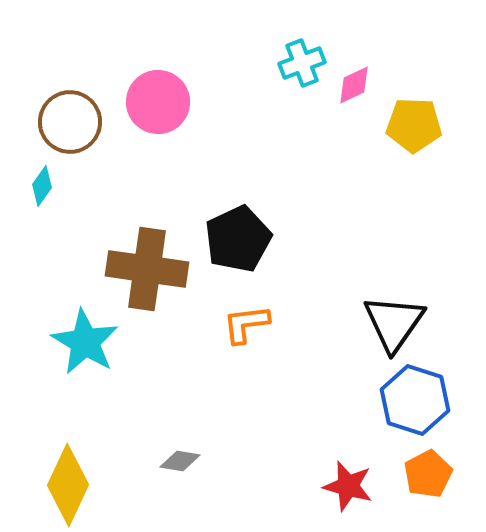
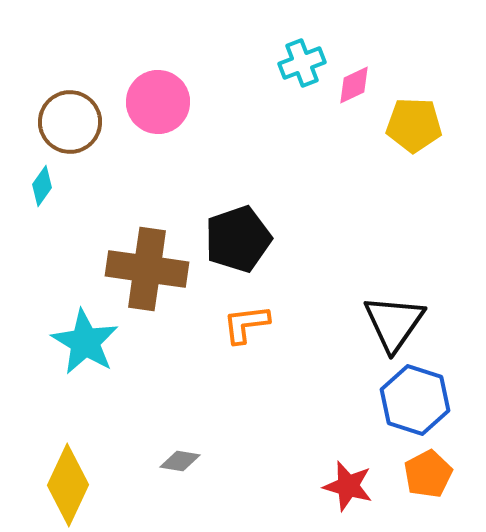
black pentagon: rotated 6 degrees clockwise
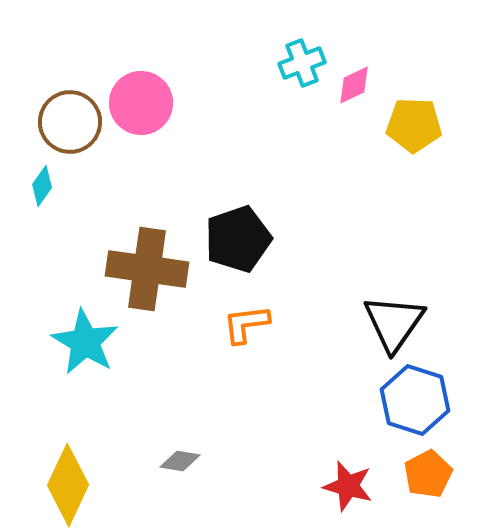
pink circle: moved 17 px left, 1 px down
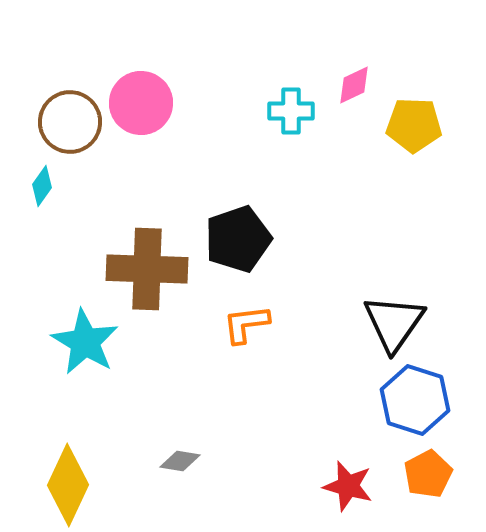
cyan cross: moved 11 px left, 48 px down; rotated 21 degrees clockwise
brown cross: rotated 6 degrees counterclockwise
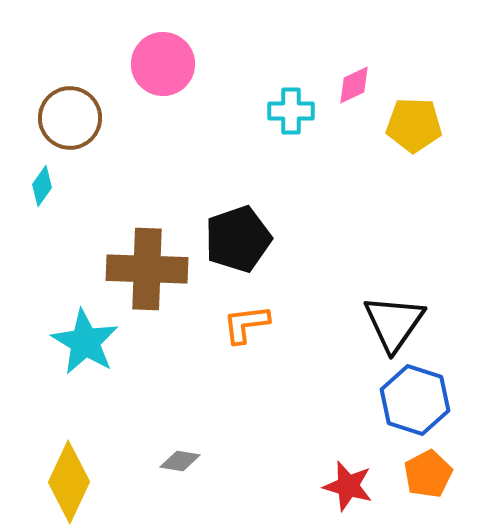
pink circle: moved 22 px right, 39 px up
brown circle: moved 4 px up
yellow diamond: moved 1 px right, 3 px up
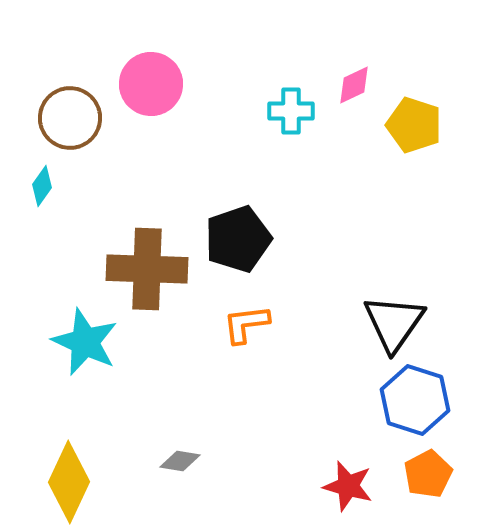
pink circle: moved 12 px left, 20 px down
yellow pentagon: rotated 16 degrees clockwise
cyan star: rotated 6 degrees counterclockwise
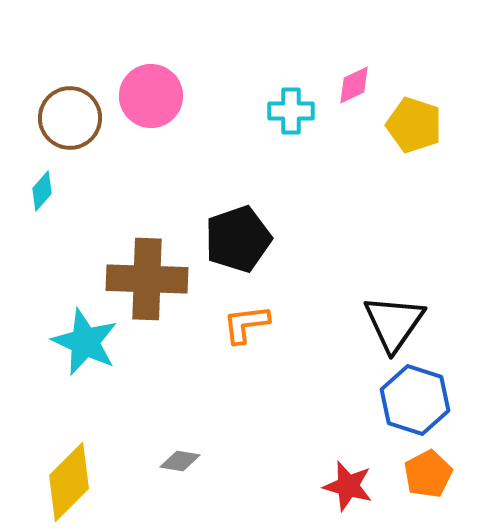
pink circle: moved 12 px down
cyan diamond: moved 5 px down; rotated 6 degrees clockwise
brown cross: moved 10 px down
yellow diamond: rotated 20 degrees clockwise
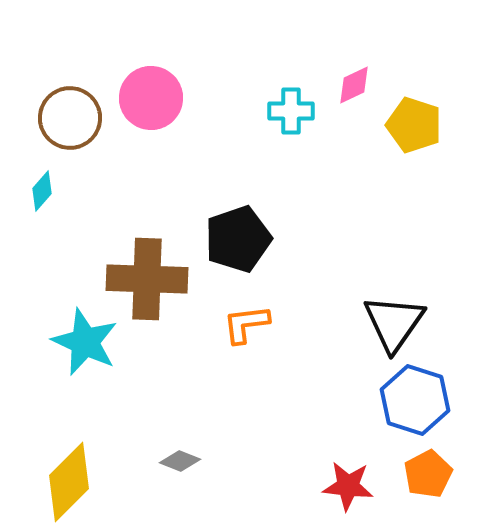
pink circle: moved 2 px down
gray diamond: rotated 12 degrees clockwise
red star: rotated 9 degrees counterclockwise
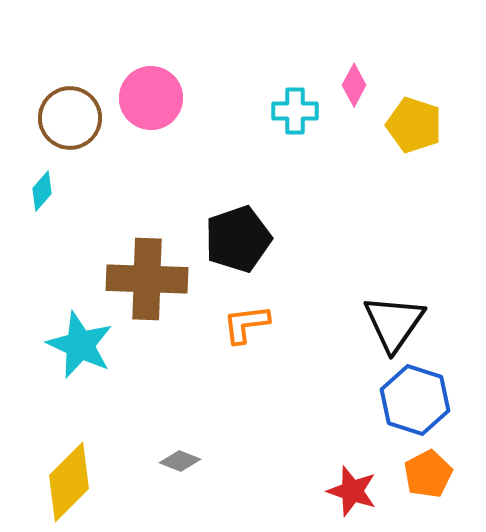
pink diamond: rotated 36 degrees counterclockwise
cyan cross: moved 4 px right
cyan star: moved 5 px left, 3 px down
red star: moved 4 px right, 5 px down; rotated 12 degrees clockwise
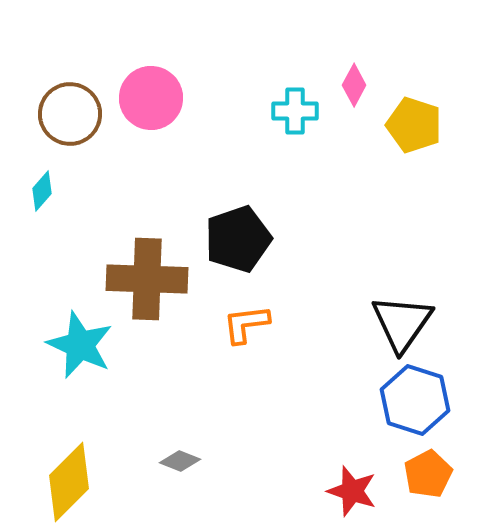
brown circle: moved 4 px up
black triangle: moved 8 px right
